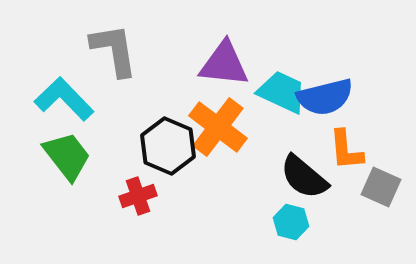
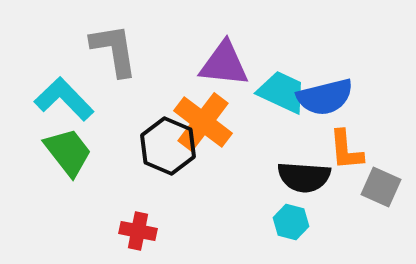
orange cross: moved 15 px left, 5 px up
green trapezoid: moved 1 px right, 4 px up
black semicircle: rotated 36 degrees counterclockwise
red cross: moved 35 px down; rotated 30 degrees clockwise
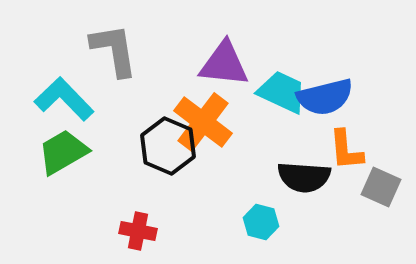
green trapezoid: moved 5 px left; rotated 82 degrees counterclockwise
cyan hexagon: moved 30 px left
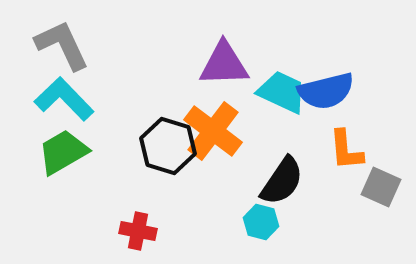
gray L-shape: moved 52 px left, 5 px up; rotated 16 degrees counterclockwise
purple triangle: rotated 8 degrees counterclockwise
blue semicircle: moved 1 px right, 6 px up
orange cross: moved 10 px right, 9 px down
black hexagon: rotated 6 degrees counterclockwise
black semicircle: moved 22 px left, 4 px down; rotated 60 degrees counterclockwise
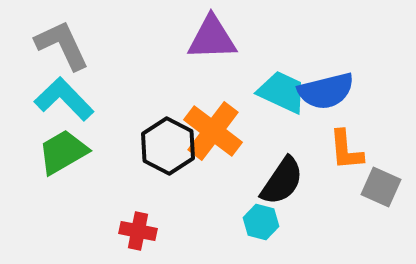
purple triangle: moved 12 px left, 26 px up
black hexagon: rotated 10 degrees clockwise
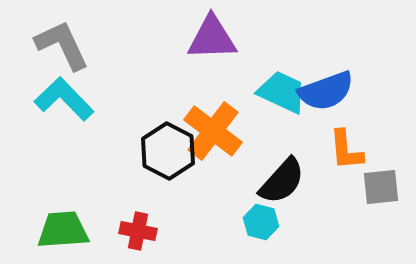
blue semicircle: rotated 6 degrees counterclockwise
black hexagon: moved 5 px down
green trapezoid: moved 78 px down; rotated 26 degrees clockwise
black semicircle: rotated 8 degrees clockwise
gray square: rotated 30 degrees counterclockwise
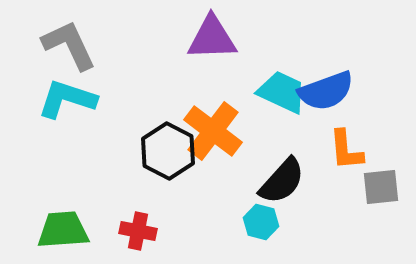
gray L-shape: moved 7 px right
cyan L-shape: moved 3 px right; rotated 28 degrees counterclockwise
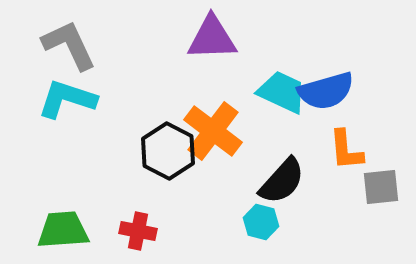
blue semicircle: rotated 4 degrees clockwise
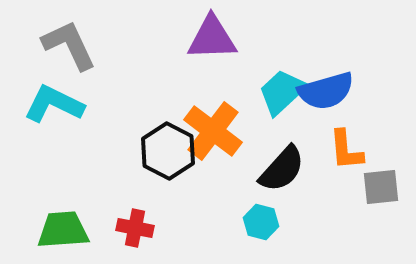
cyan trapezoid: rotated 68 degrees counterclockwise
cyan L-shape: moved 13 px left, 5 px down; rotated 8 degrees clockwise
black semicircle: moved 12 px up
red cross: moved 3 px left, 3 px up
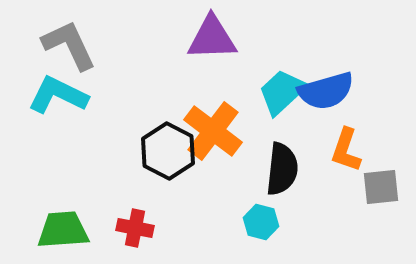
cyan L-shape: moved 4 px right, 9 px up
orange L-shape: rotated 24 degrees clockwise
black semicircle: rotated 36 degrees counterclockwise
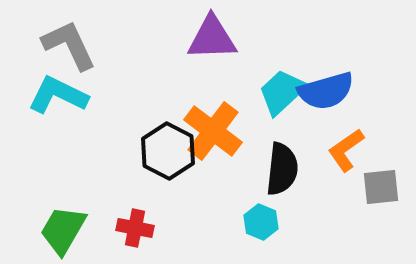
orange L-shape: rotated 36 degrees clockwise
cyan hexagon: rotated 8 degrees clockwise
green trapezoid: rotated 56 degrees counterclockwise
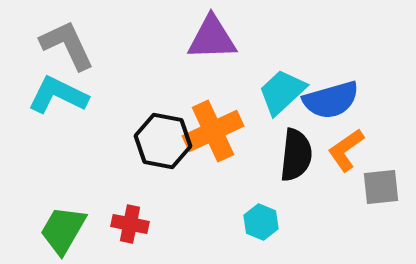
gray L-shape: moved 2 px left
blue semicircle: moved 5 px right, 9 px down
orange cross: rotated 28 degrees clockwise
black hexagon: moved 5 px left, 10 px up; rotated 16 degrees counterclockwise
black semicircle: moved 14 px right, 14 px up
red cross: moved 5 px left, 4 px up
